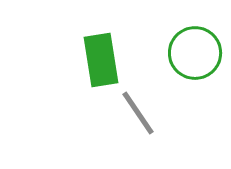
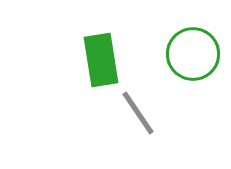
green circle: moved 2 px left, 1 px down
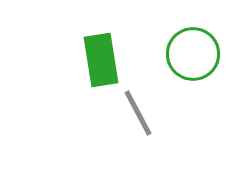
gray line: rotated 6 degrees clockwise
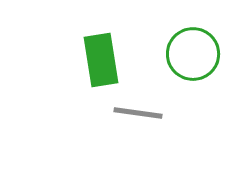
gray line: rotated 54 degrees counterclockwise
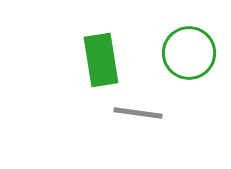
green circle: moved 4 px left, 1 px up
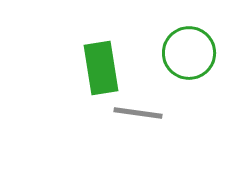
green rectangle: moved 8 px down
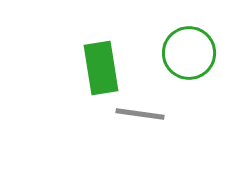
gray line: moved 2 px right, 1 px down
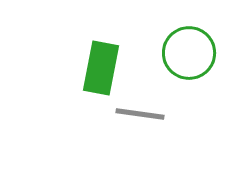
green rectangle: rotated 20 degrees clockwise
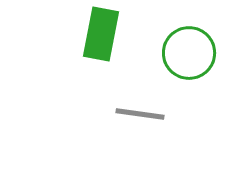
green rectangle: moved 34 px up
